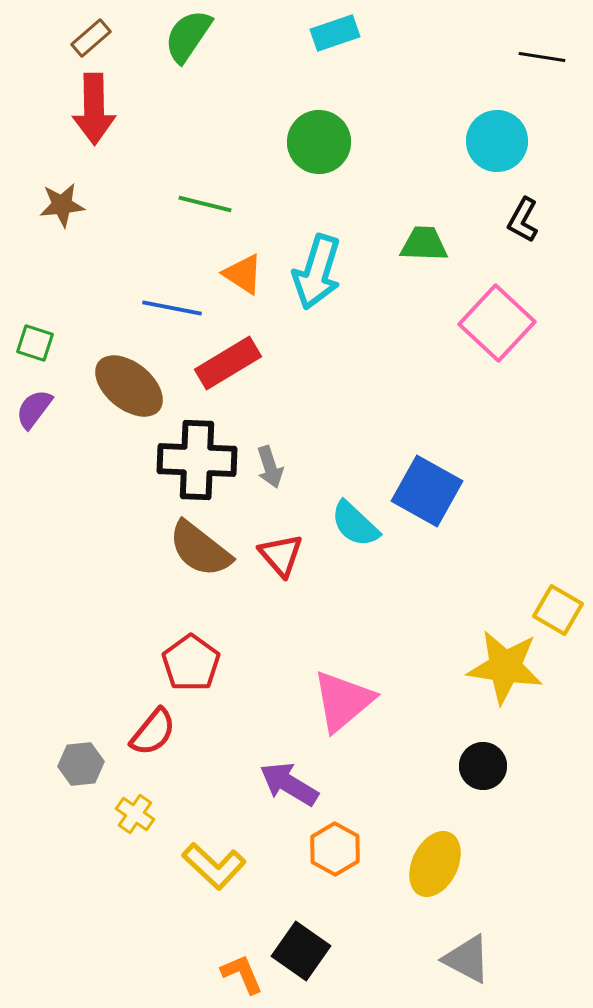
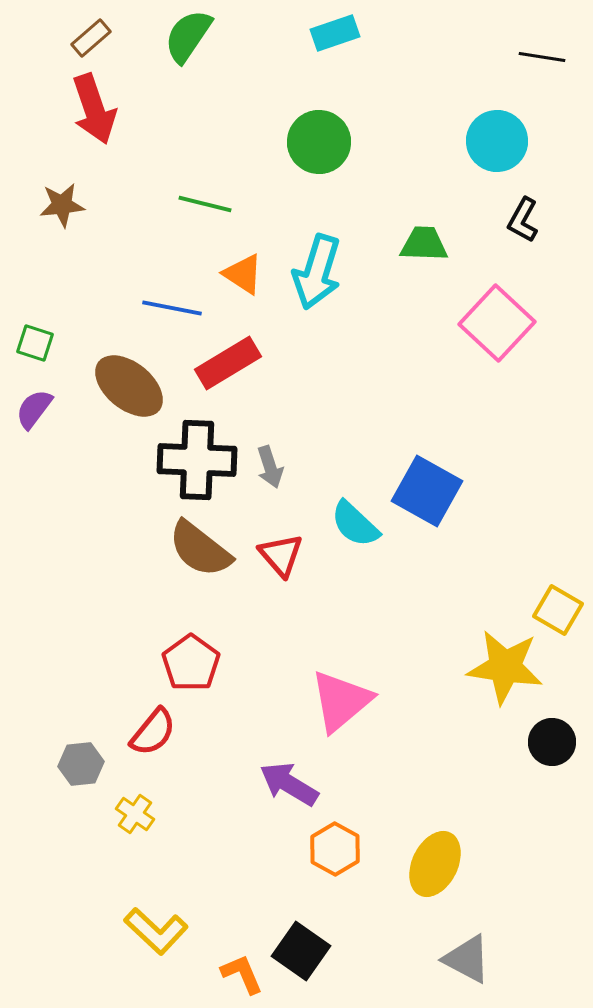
red arrow: rotated 18 degrees counterclockwise
pink triangle: moved 2 px left
black circle: moved 69 px right, 24 px up
yellow L-shape: moved 58 px left, 65 px down
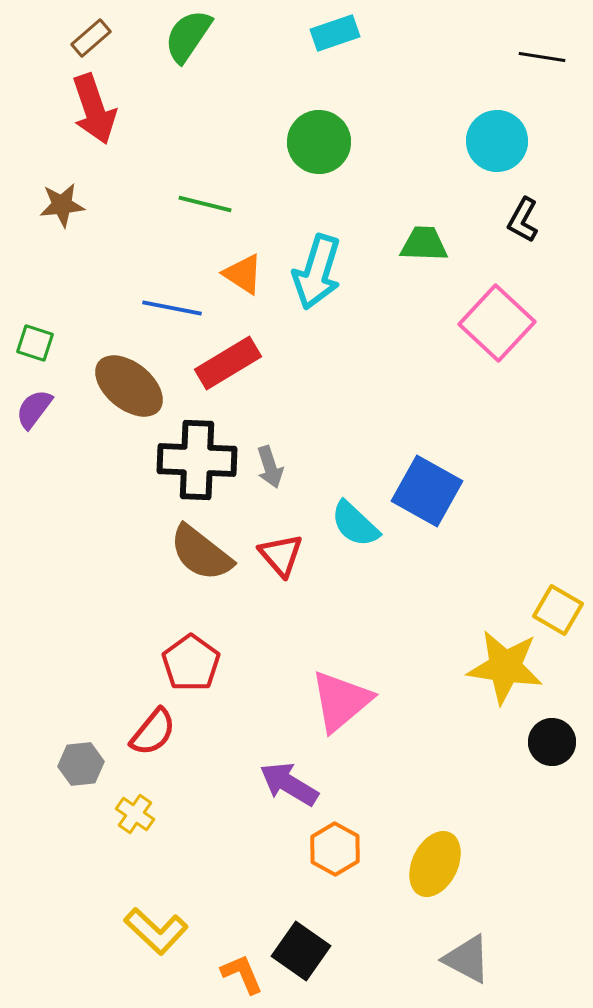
brown semicircle: moved 1 px right, 4 px down
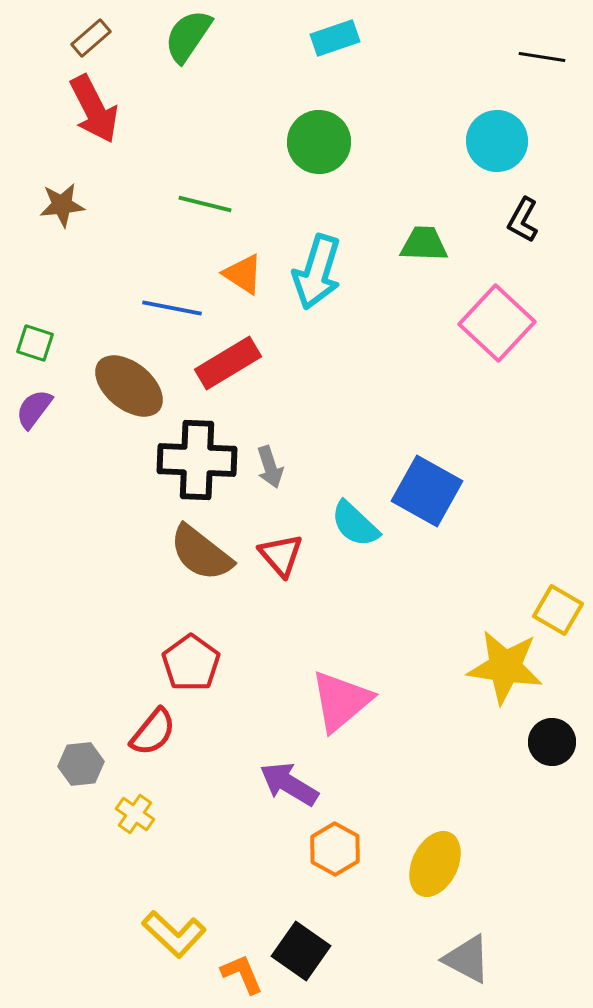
cyan rectangle: moved 5 px down
red arrow: rotated 8 degrees counterclockwise
yellow L-shape: moved 18 px right, 3 px down
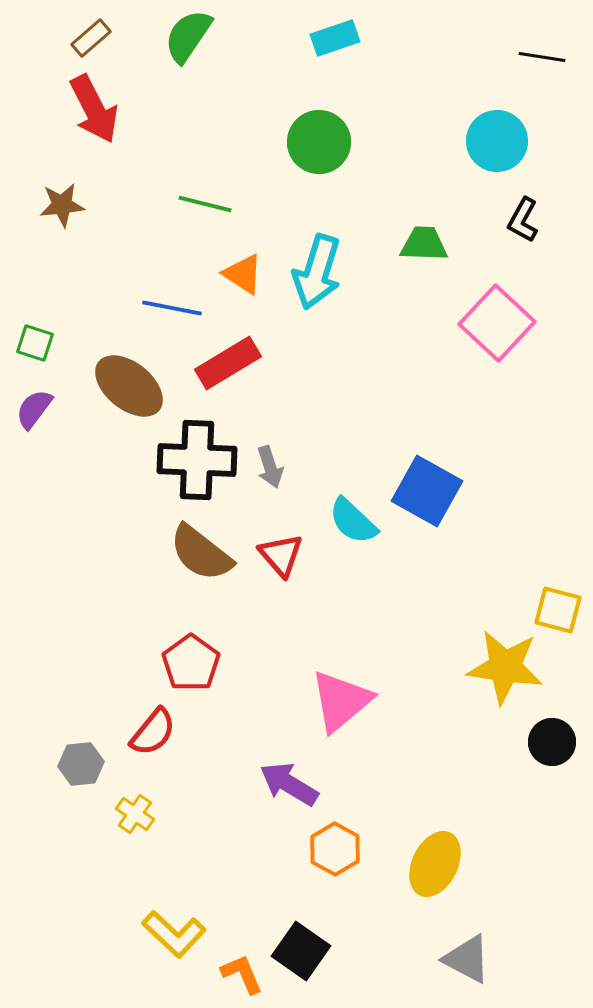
cyan semicircle: moved 2 px left, 3 px up
yellow square: rotated 15 degrees counterclockwise
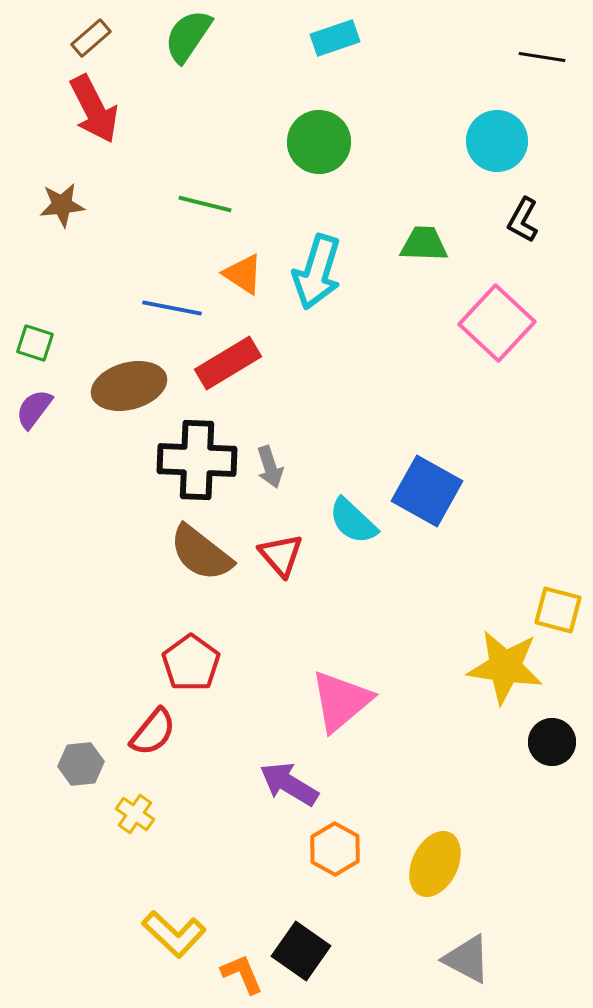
brown ellipse: rotated 54 degrees counterclockwise
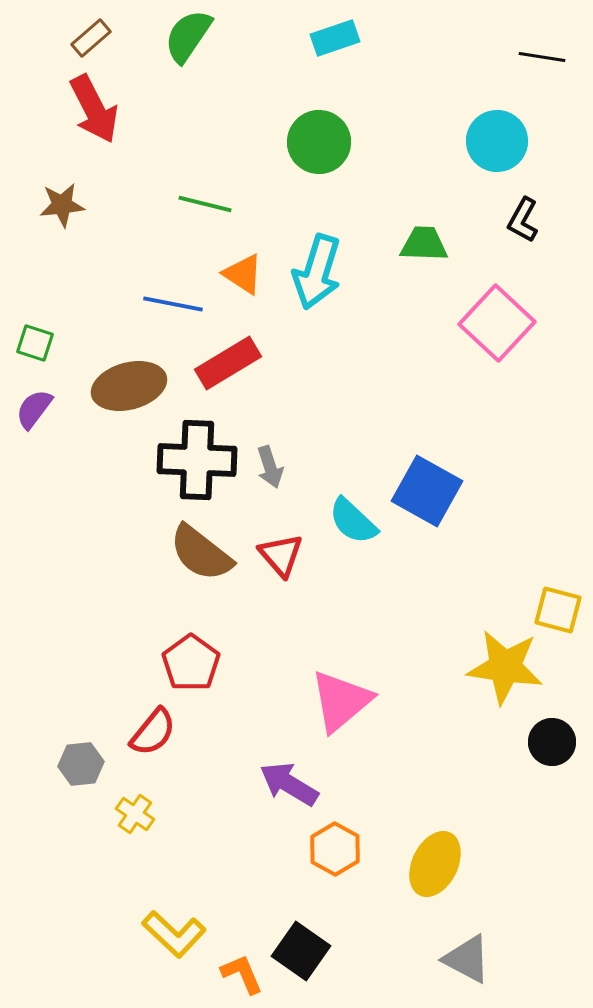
blue line: moved 1 px right, 4 px up
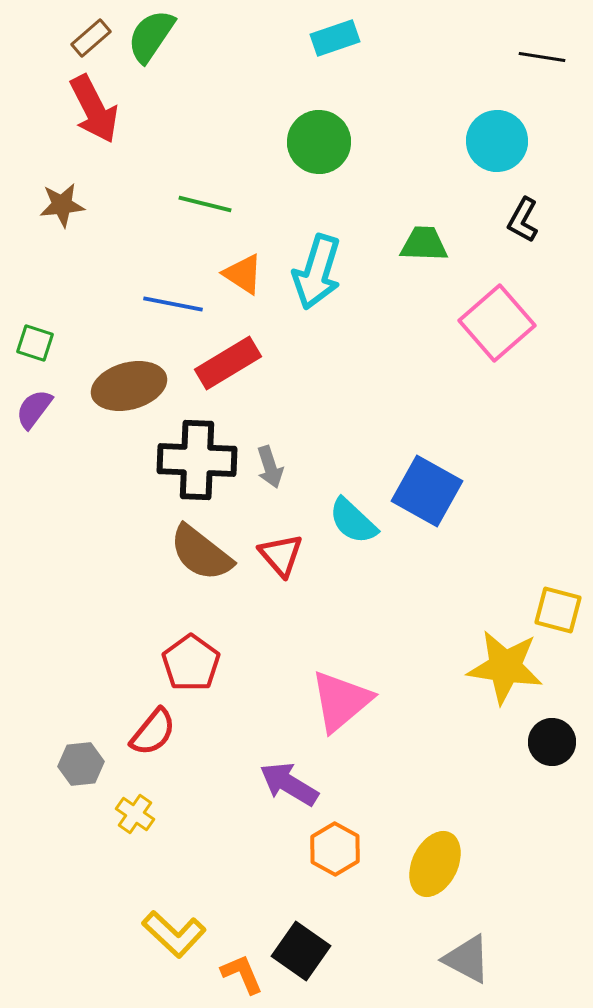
green semicircle: moved 37 px left
pink square: rotated 6 degrees clockwise
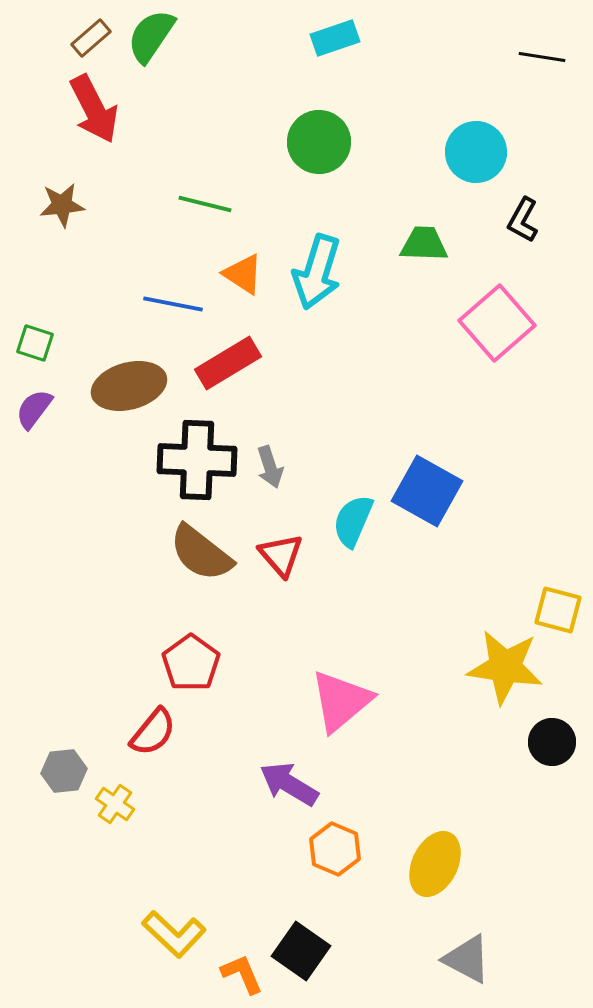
cyan circle: moved 21 px left, 11 px down
cyan semicircle: rotated 70 degrees clockwise
gray hexagon: moved 17 px left, 7 px down
yellow cross: moved 20 px left, 10 px up
orange hexagon: rotated 6 degrees counterclockwise
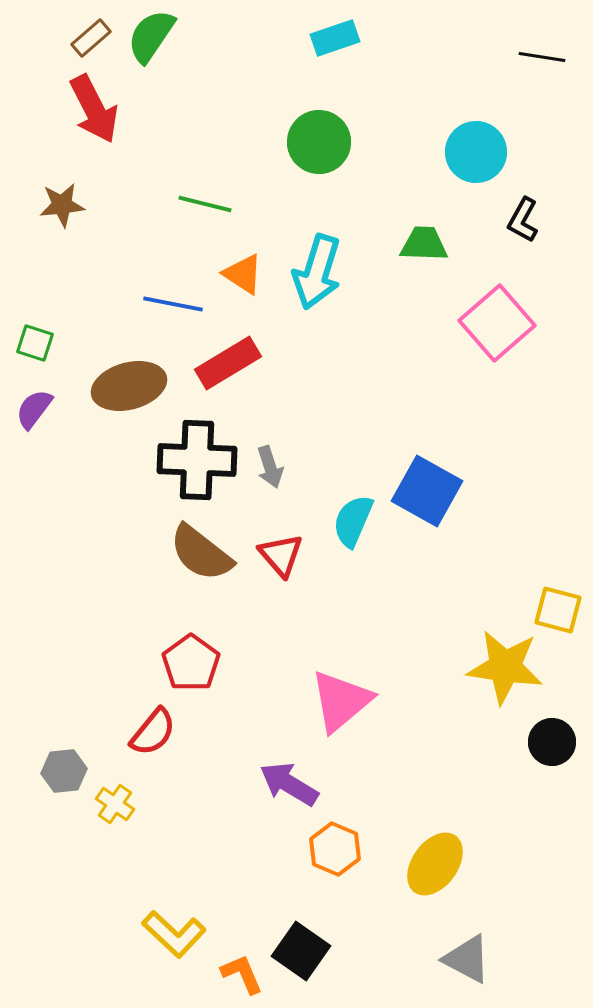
yellow ellipse: rotated 10 degrees clockwise
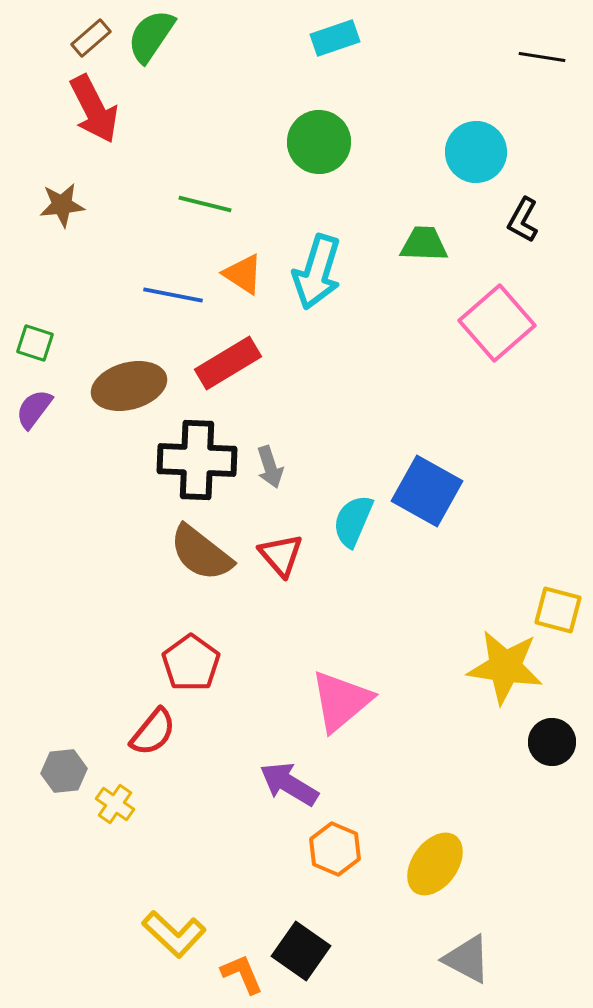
blue line: moved 9 px up
